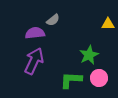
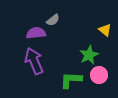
yellow triangle: moved 3 px left, 6 px down; rotated 40 degrees clockwise
purple semicircle: moved 1 px right
purple arrow: rotated 48 degrees counterclockwise
pink circle: moved 3 px up
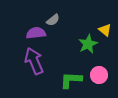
green star: moved 1 px left, 11 px up
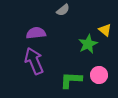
gray semicircle: moved 10 px right, 10 px up
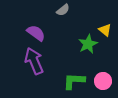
purple semicircle: rotated 42 degrees clockwise
pink circle: moved 4 px right, 6 px down
green L-shape: moved 3 px right, 1 px down
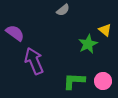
purple semicircle: moved 21 px left
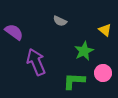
gray semicircle: moved 3 px left, 11 px down; rotated 64 degrees clockwise
purple semicircle: moved 1 px left, 1 px up
green star: moved 4 px left, 7 px down
purple arrow: moved 2 px right, 1 px down
pink circle: moved 8 px up
